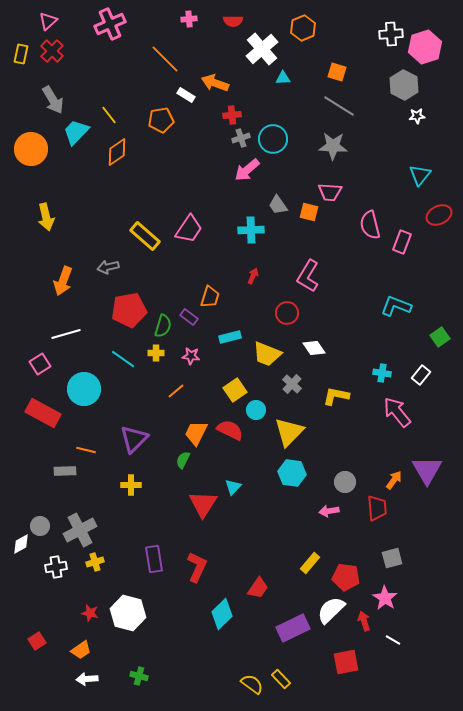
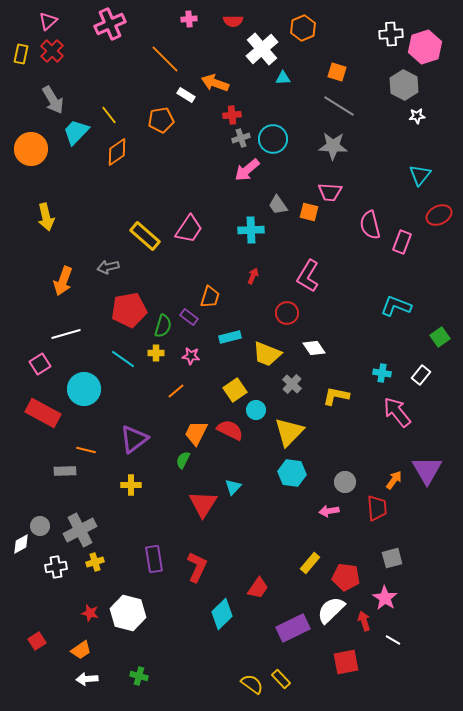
purple triangle at (134, 439): rotated 8 degrees clockwise
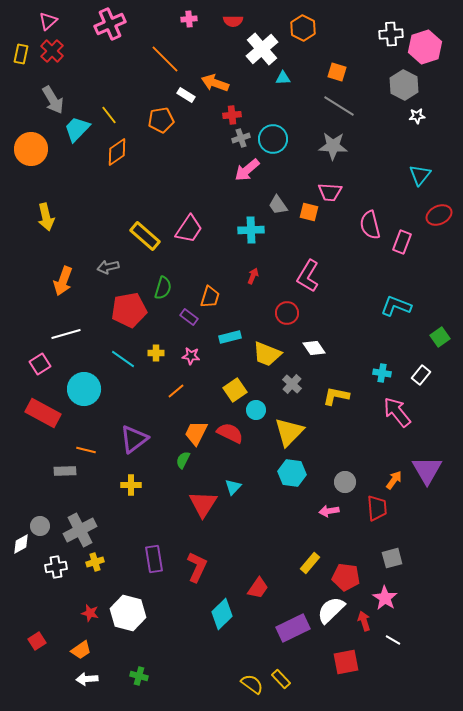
orange hexagon at (303, 28): rotated 10 degrees counterclockwise
cyan trapezoid at (76, 132): moved 1 px right, 3 px up
green semicircle at (163, 326): moved 38 px up
red semicircle at (230, 430): moved 3 px down
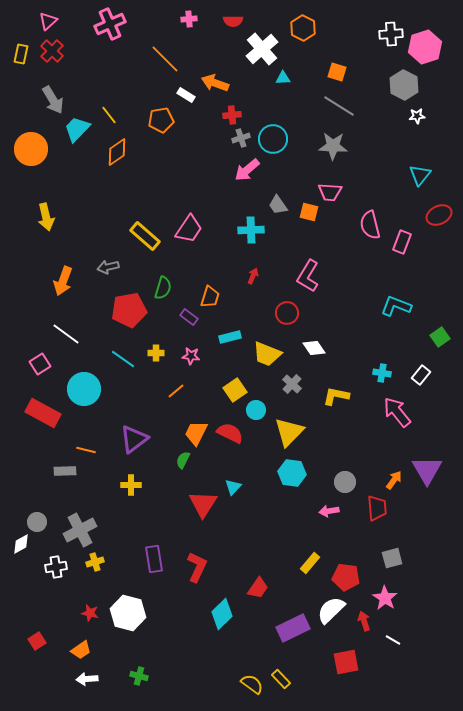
white line at (66, 334): rotated 52 degrees clockwise
gray circle at (40, 526): moved 3 px left, 4 px up
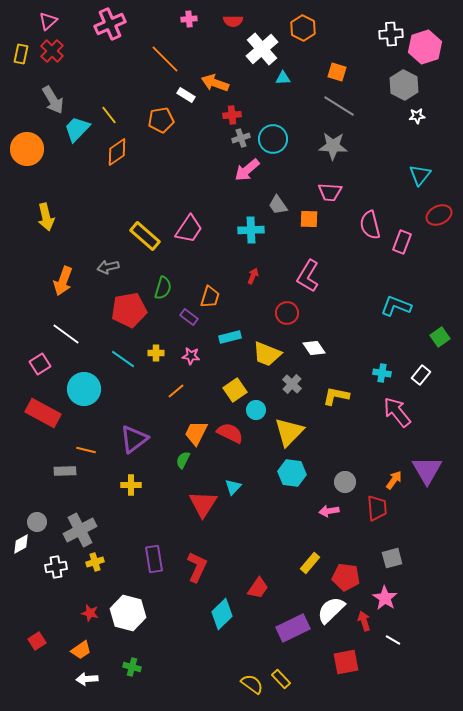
orange circle at (31, 149): moved 4 px left
orange square at (309, 212): moved 7 px down; rotated 12 degrees counterclockwise
green cross at (139, 676): moved 7 px left, 9 px up
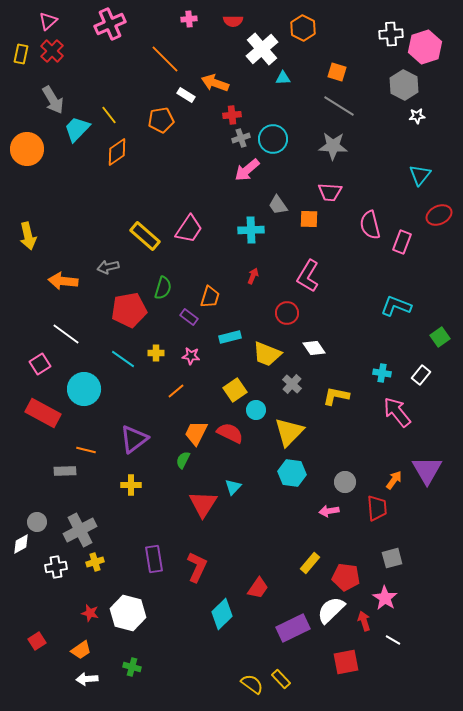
yellow arrow at (46, 217): moved 18 px left, 19 px down
orange arrow at (63, 281): rotated 76 degrees clockwise
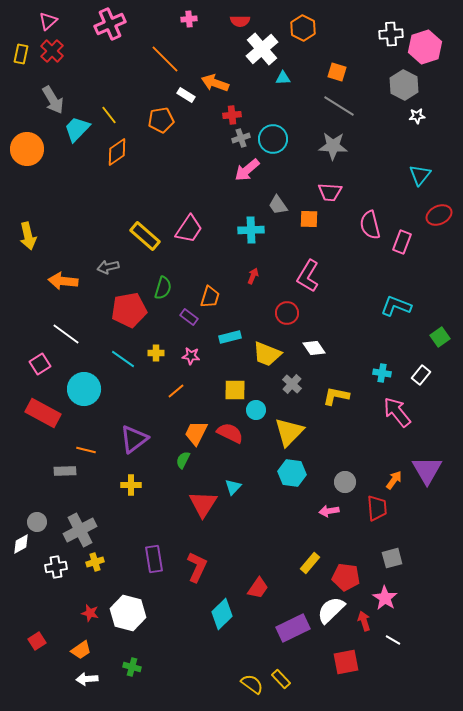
red semicircle at (233, 21): moved 7 px right
yellow square at (235, 390): rotated 35 degrees clockwise
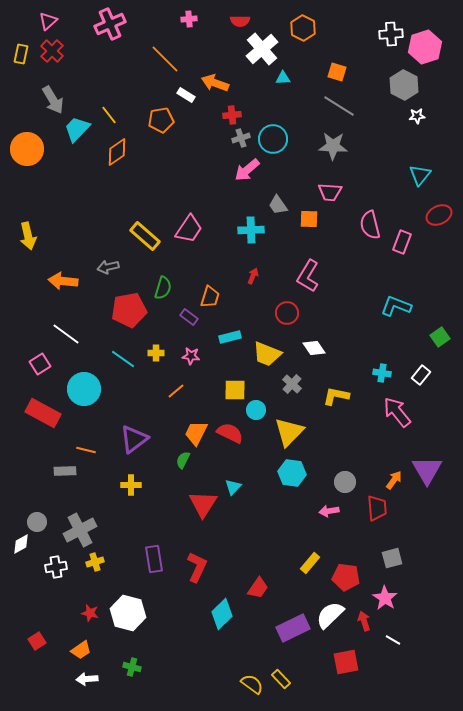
white semicircle at (331, 610): moved 1 px left, 5 px down
